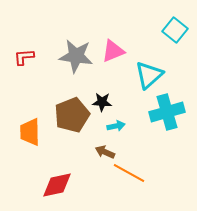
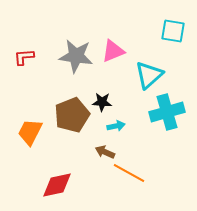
cyan square: moved 2 px left, 1 px down; rotated 30 degrees counterclockwise
orange trapezoid: rotated 28 degrees clockwise
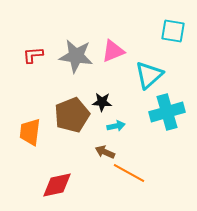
red L-shape: moved 9 px right, 2 px up
orange trapezoid: rotated 20 degrees counterclockwise
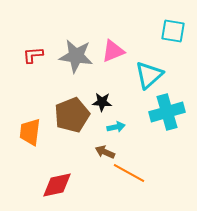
cyan arrow: moved 1 px down
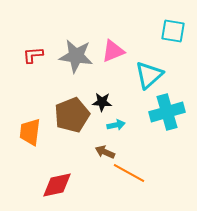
cyan arrow: moved 2 px up
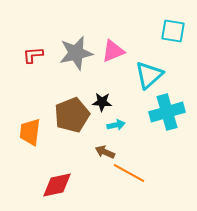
gray star: moved 3 px up; rotated 20 degrees counterclockwise
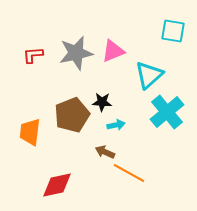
cyan cross: rotated 24 degrees counterclockwise
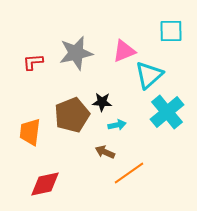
cyan square: moved 2 px left; rotated 10 degrees counterclockwise
pink triangle: moved 11 px right
red L-shape: moved 7 px down
cyan arrow: moved 1 px right
orange line: rotated 64 degrees counterclockwise
red diamond: moved 12 px left, 1 px up
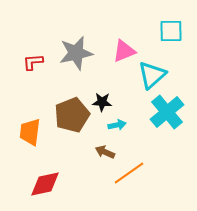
cyan triangle: moved 3 px right
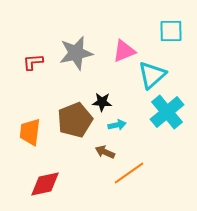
brown pentagon: moved 3 px right, 5 px down
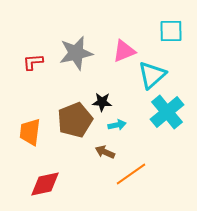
orange line: moved 2 px right, 1 px down
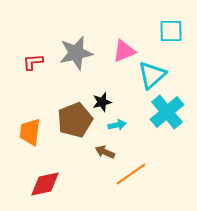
black star: rotated 18 degrees counterclockwise
